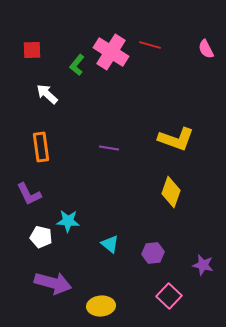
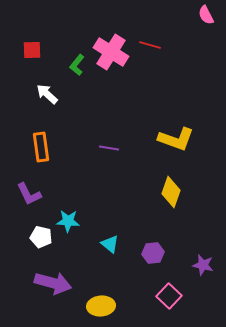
pink semicircle: moved 34 px up
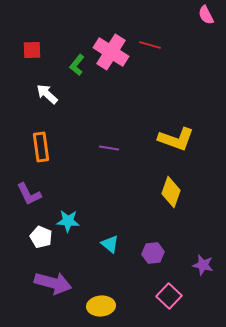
white pentagon: rotated 10 degrees clockwise
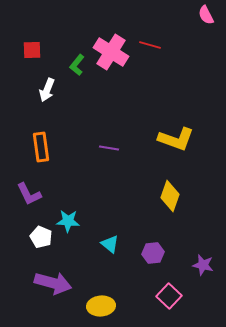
white arrow: moved 4 px up; rotated 110 degrees counterclockwise
yellow diamond: moved 1 px left, 4 px down
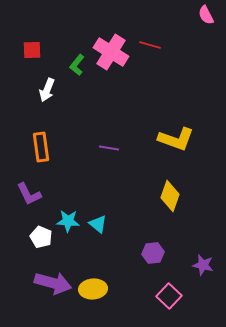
cyan triangle: moved 12 px left, 20 px up
yellow ellipse: moved 8 px left, 17 px up
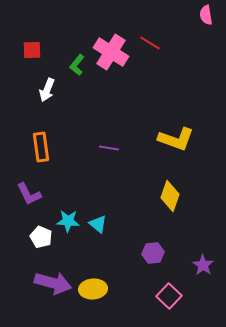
pink semicircle: rotated 18 degrees clockwise
red line: moved 2 px up; rotated 15 degrees clockwise
purple star: rotated 20 degrees clockwise
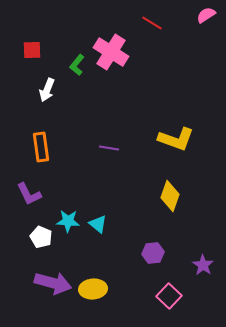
pink semicircle: rotated 66 degrees clockwise
red line: moved 2 px right, 20 px up
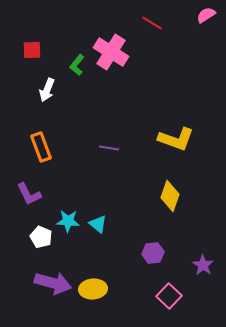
orange rectangle: rotated 12 degrees counterclockwise
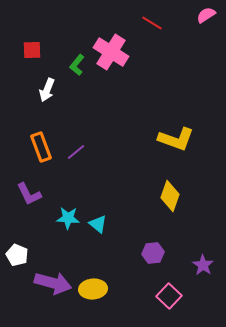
purple line: moved 33 px left, 4 px down; rotated 48 degrees counterclockwise
cyan star: moved 3 px up
white pentagon: moved 24 px left, 18 px down
